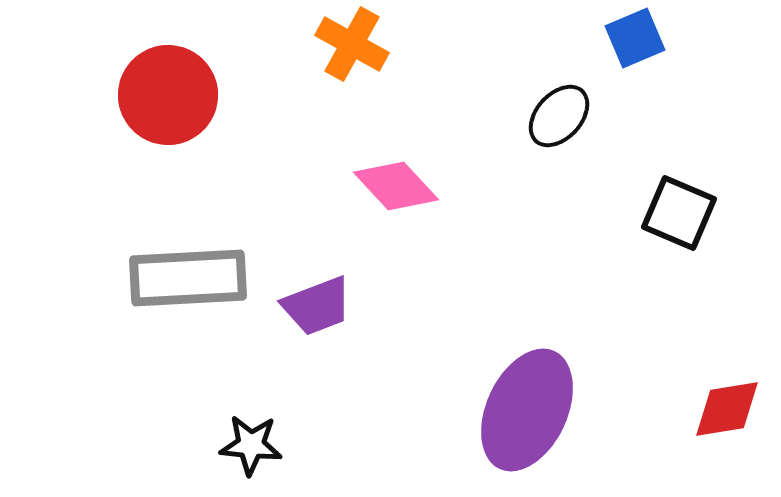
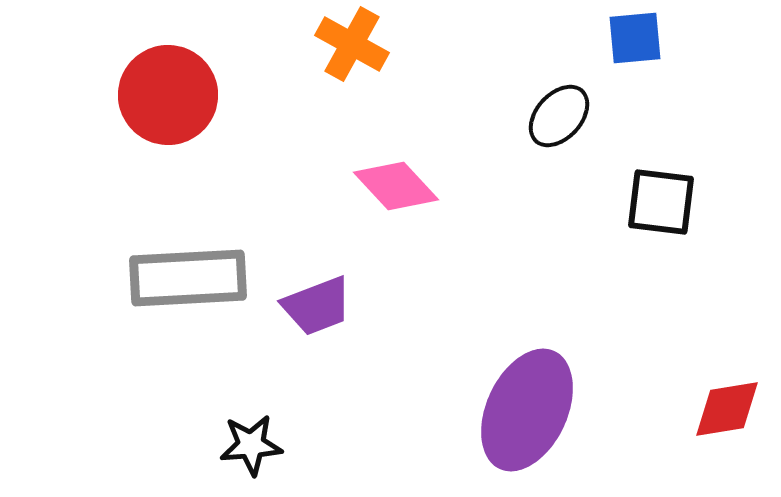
blue square: rotated 18 degrees clockwise
black square: moved 18 px left, 11 px up; rotated 16 degrees counterclockwise
black star: rotated 10 degrees counterclockwise
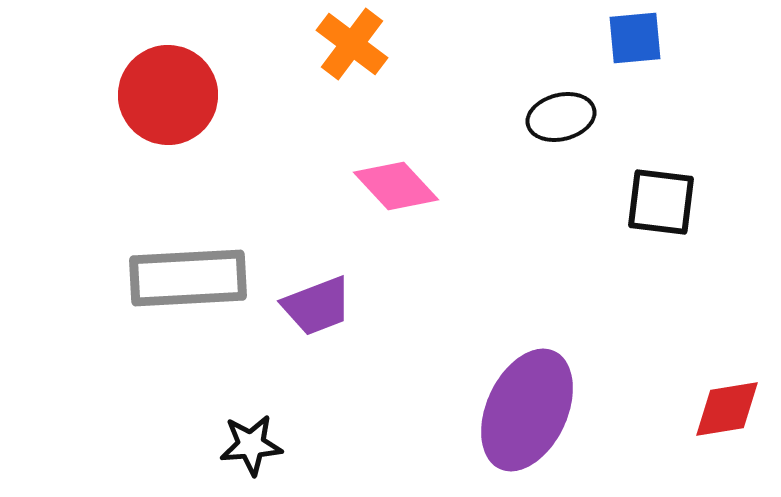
orange cross: rotated 8 degrees clockwise
black ellipse: moved 2 px right, 1 px down; rotated 34 degrees clockwise
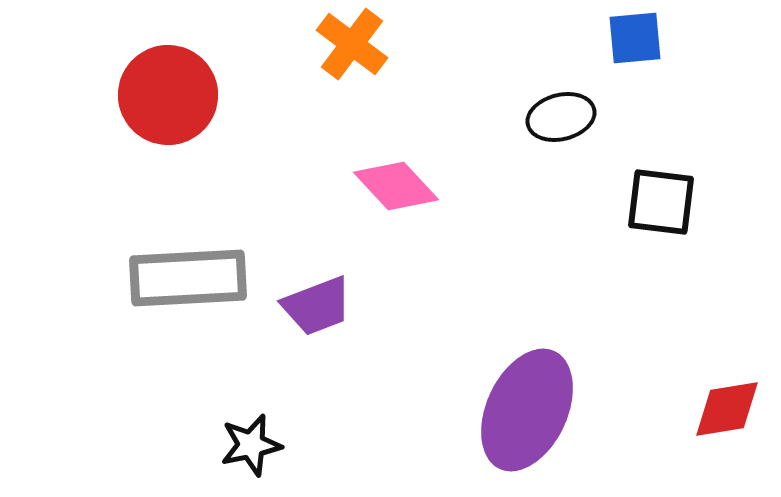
black star: rotated 8 degrees counterclockwise
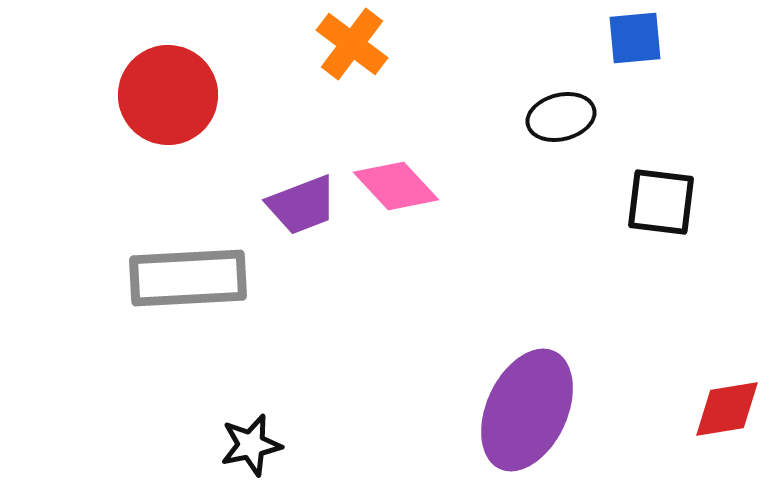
purple trapezoid: moved 15 px left, 101 px up
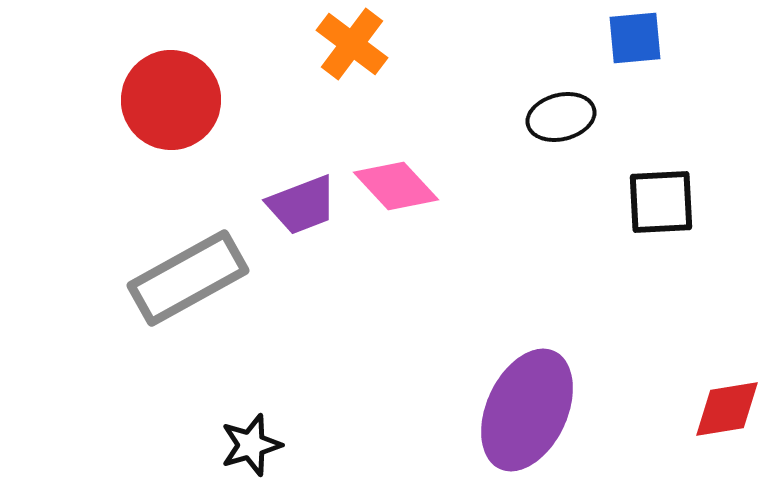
red circle: moved 3 px right, 5 px down
black square: rotated 10 degrees counterclockwise
gray rectangle: rotated 26 degrees counterclockwise
black star: rotated 4 degrees counterclockwise
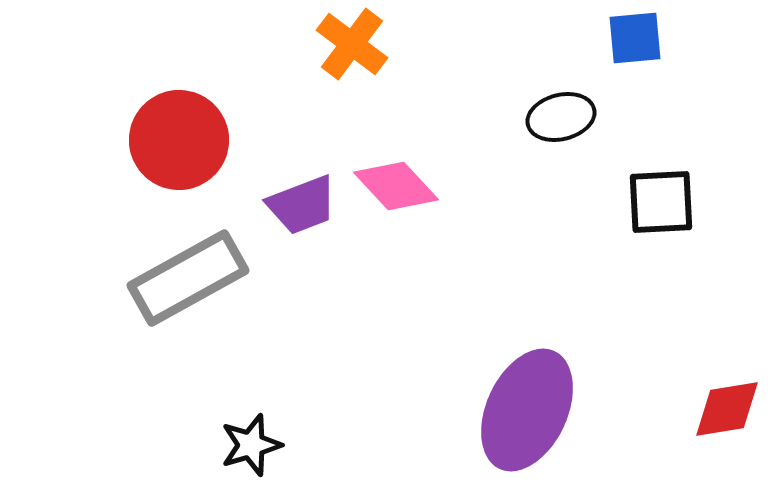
red circle: moved 8 px right, 40 px down
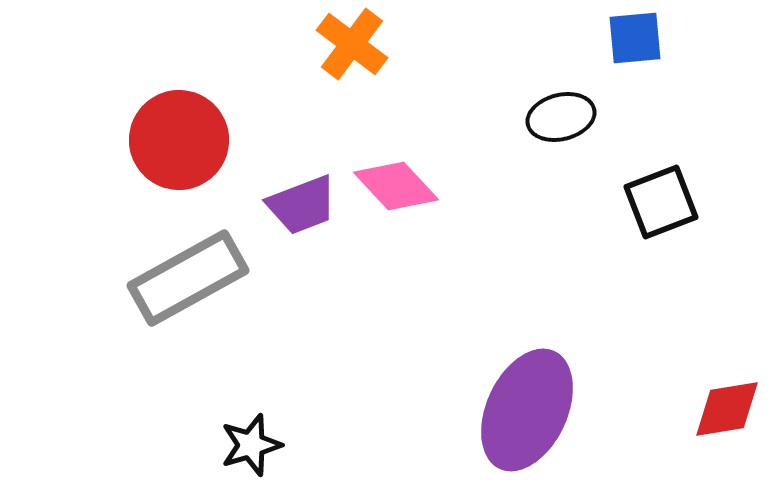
black square: rotated 18 degrees counterclockwise
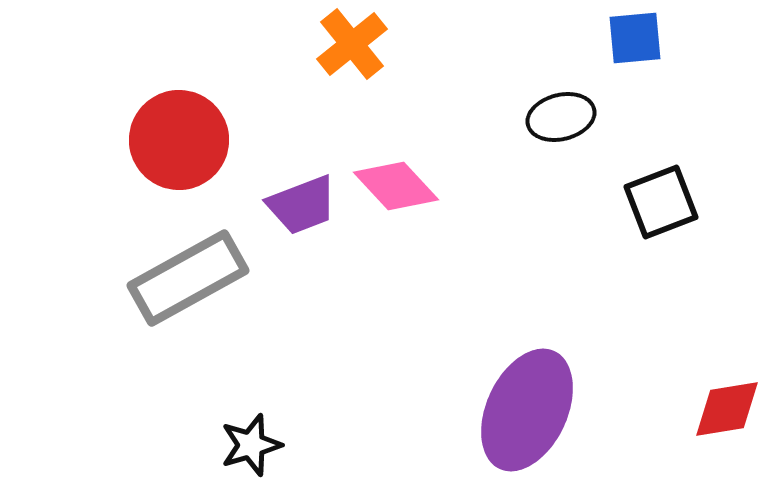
orange cross: rotated 14 degrees clockwise
